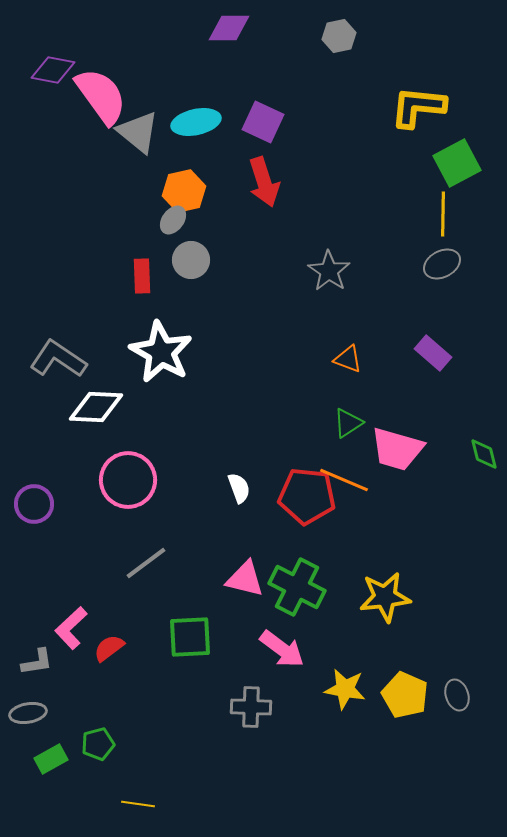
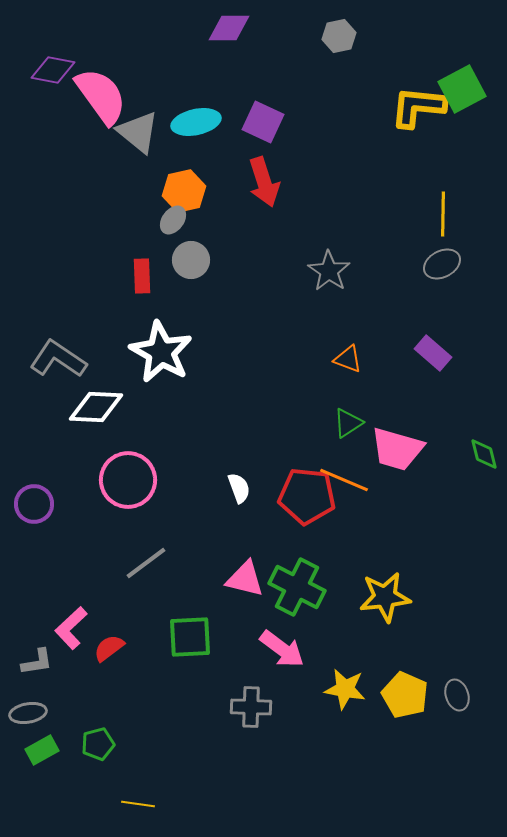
green square at (457, 163): moved 5 px right, 74 px up
green rectangle at (51, 759): moved 9 px left, 9 px up
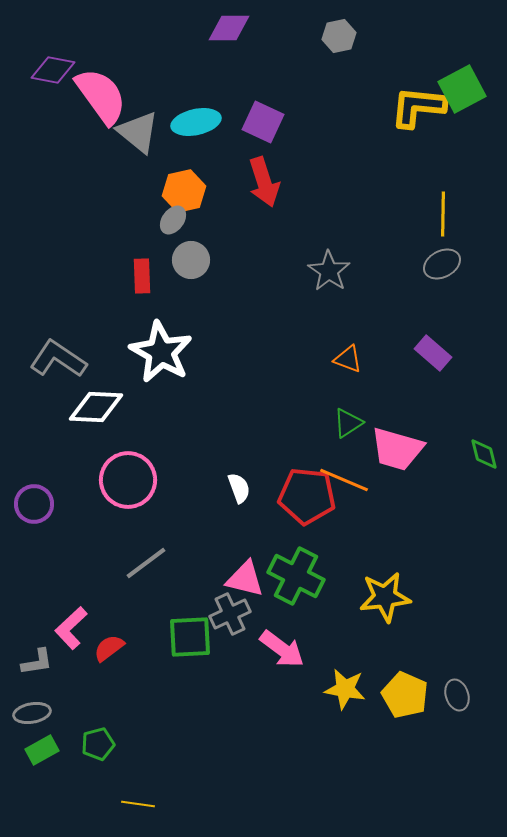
green cross at (297, 587): moved 1 px left, 11 px up
gray cross at (251, 707): moved 21 px left, 93 px up; rotated 27 degrees counterclockwise
gray ellipse at (28, 713): moved 4 px right
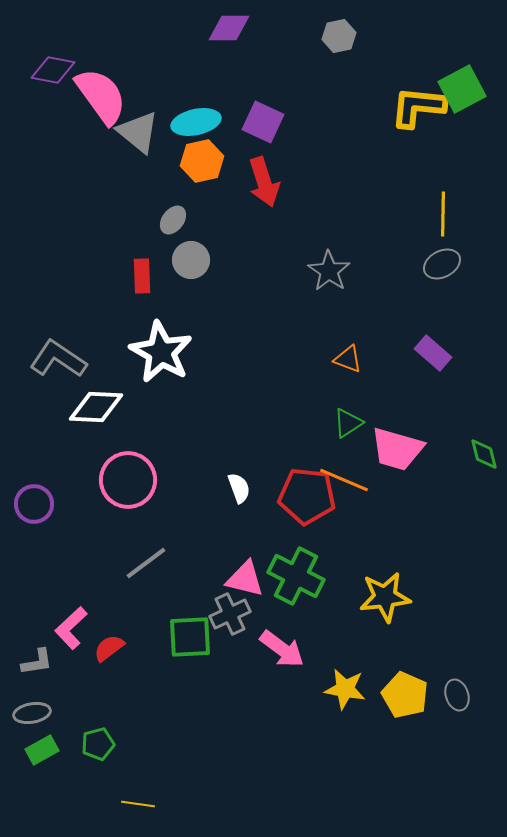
orange hexagon at (184, 191): moved 18 px right, 30 px up
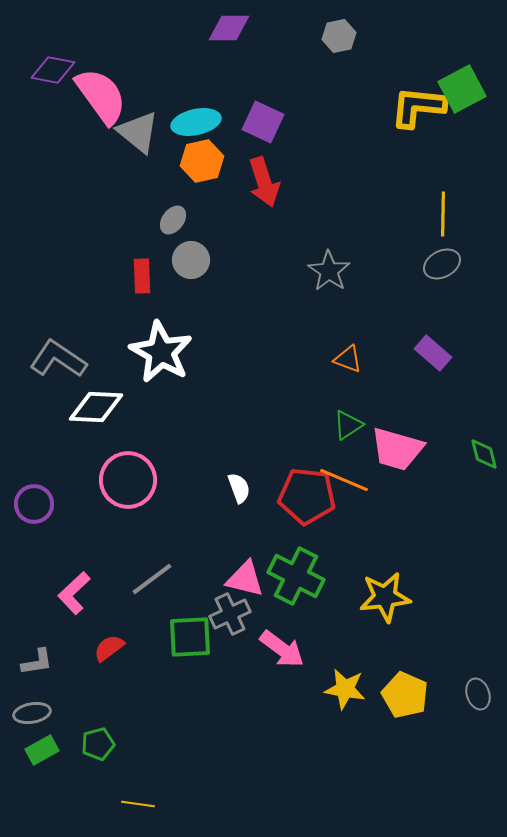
green triangle at (348, 423): moved 2 px down
gray line at (146, 563): moved 6 px right, 16 px down
pink L-shape at (71, 628): moved 3 px right, 35 px up
gray ellipse at (457, 695): moved 21 px right, 1 px up
